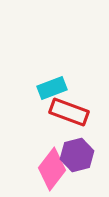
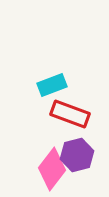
cyan rectangle: moved 3 px up
red rectangle: moved 1 px right, 2 px down
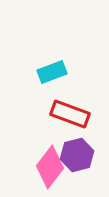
cyan rectangle: moved 13 px up
pink diamond: moved 2 px left, 2 px up
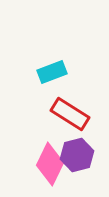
red rectangle: rotated 12 degrees clockwise
pink diamond: moved 3 px up; rotated 12 degrees counterclockwise
